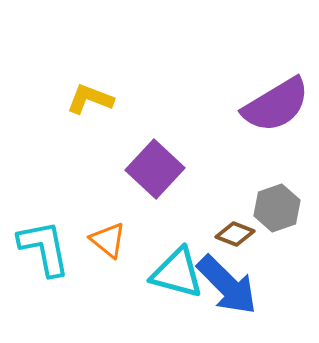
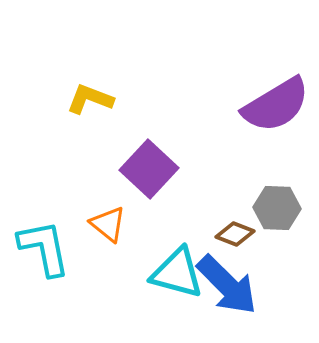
purple square: moved 6 px left
gray hexagon: rotated 21 degrees clockwise
orange triangle: moved 16 px up
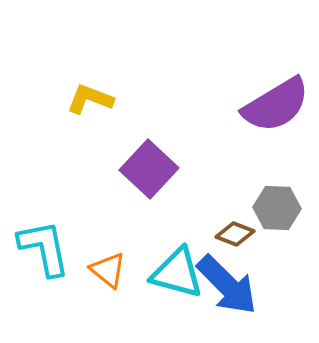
orange triangle: moved 46 px down
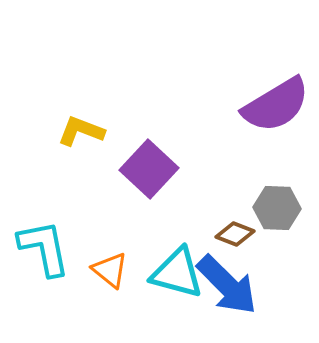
yellow L-shape: moved 9 px left, 32 px down
orange triangle: moved 2 px right
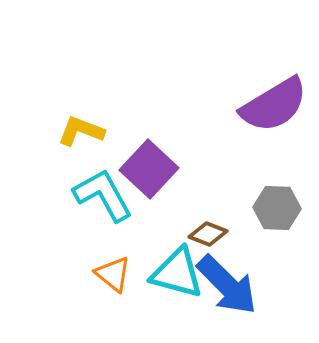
purple semicircle: moved 2 px left
brown diamond: moved 27 px left
cyan L-shape: moved 59 px right, 53 px up; rotated 18 degrees counterclockwise
orange triangle: moved 3 px right, 4 px down
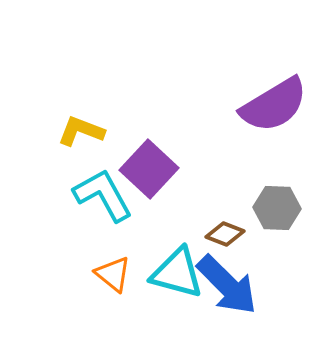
brown diamond: moved 17 px right
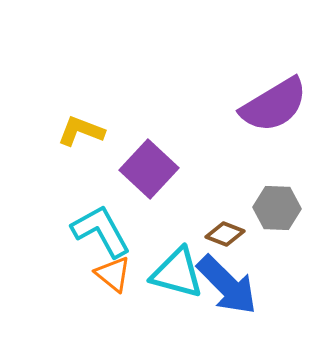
cyan L-shape: moved 2 px left, 36 px down
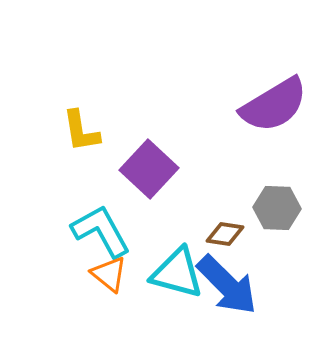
yellow L-shape: rotated 120 degrees counterclockwise
brown diamond: rotated 12 degrees counterclockwise
orange triangle: moved 4 px left
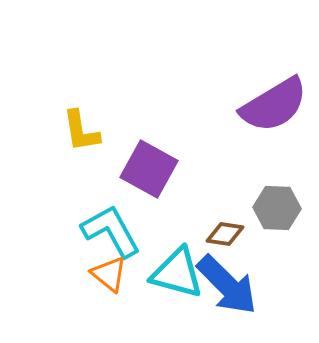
purple square: rotated 14 degrees counterclockwise
cyan L-shape: moved 10 px right
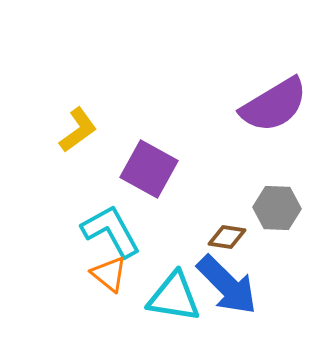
yellow L-shape: moved 3 px left, 1 px up; rotated 117 degrees counterclockwise
brown diamond: moved 2 px right, 3 px down
cyan triangle: moved 3 px left, 24 px down; rotated 6 degrees counterclockwise
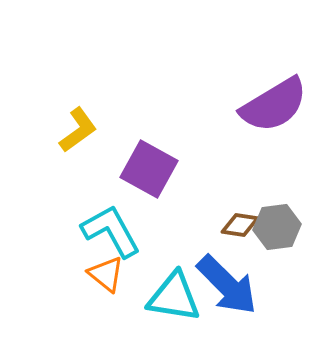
gray hexagon: moved 19 px down; rotated 9 degrees counterclockwise
brown diamond: moved 13 px right, 12 px up
orange triangle: moved 3 px left
